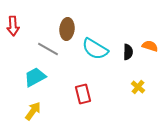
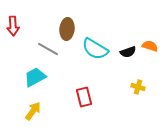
black semicircle: rotated 70 degrees clockwise
yellow cross: rotated 24 degrees counterclockwise
red rectangle: moved 1 px right, 3 px down
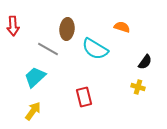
orange semicircle: moved 28 px left, 19 px up
black semicircle: moved 17 px right, 10 px down; rotated 35 degrees counterclockwise
cyan trapezoid: rotated 15 degrees counterclockwise
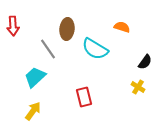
gray line: rotated 25 degrees clockwise
yellow cross: rotated 16 degrees clockwise
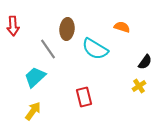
yellow cross: moved 1 px right, 1 px up; rotated 24 degrees clockwise
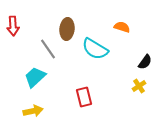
yellow arrow: rotated 42 degrees clockwise
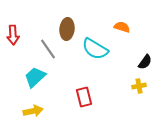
red arrow: moved 9 px down
yellow cross: rotated 24 degrees clockwise
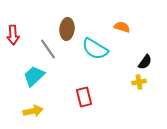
cyan trapezoid: moved 1 px left, 1 px up
yellow cross: moved 4 px up
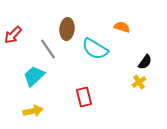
red arrow: rotated 48 degrees clockwise
yellow cross: rotated 24 degrees counterclockwise
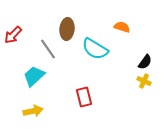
yellow cross: moved 5 px right, 1 px up; rotated 32 degrees counterclockwise
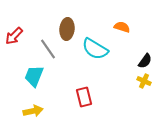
red arrow: moved 1 px right, 1 px down
black semicircle: moved 1 px up
cyan trapezoid: rotated 25 degrees counterclockwise
